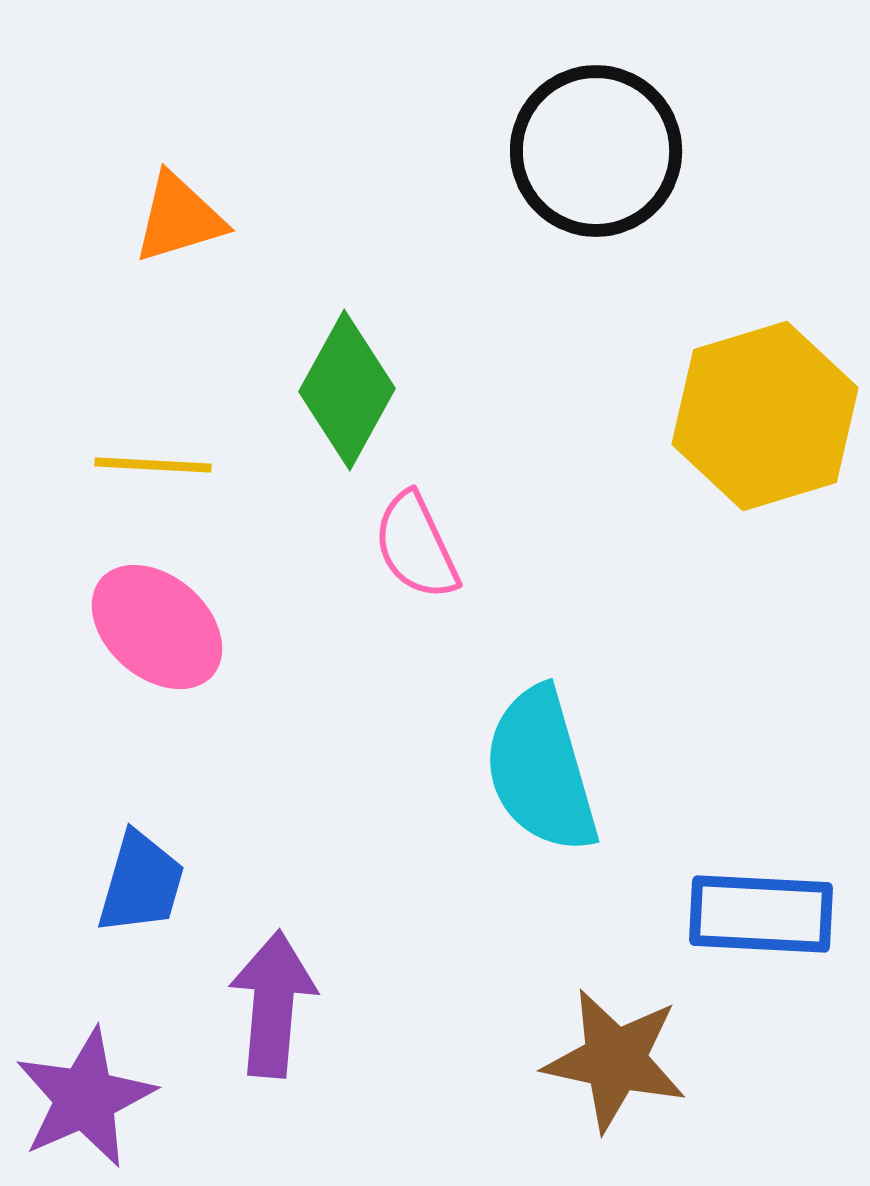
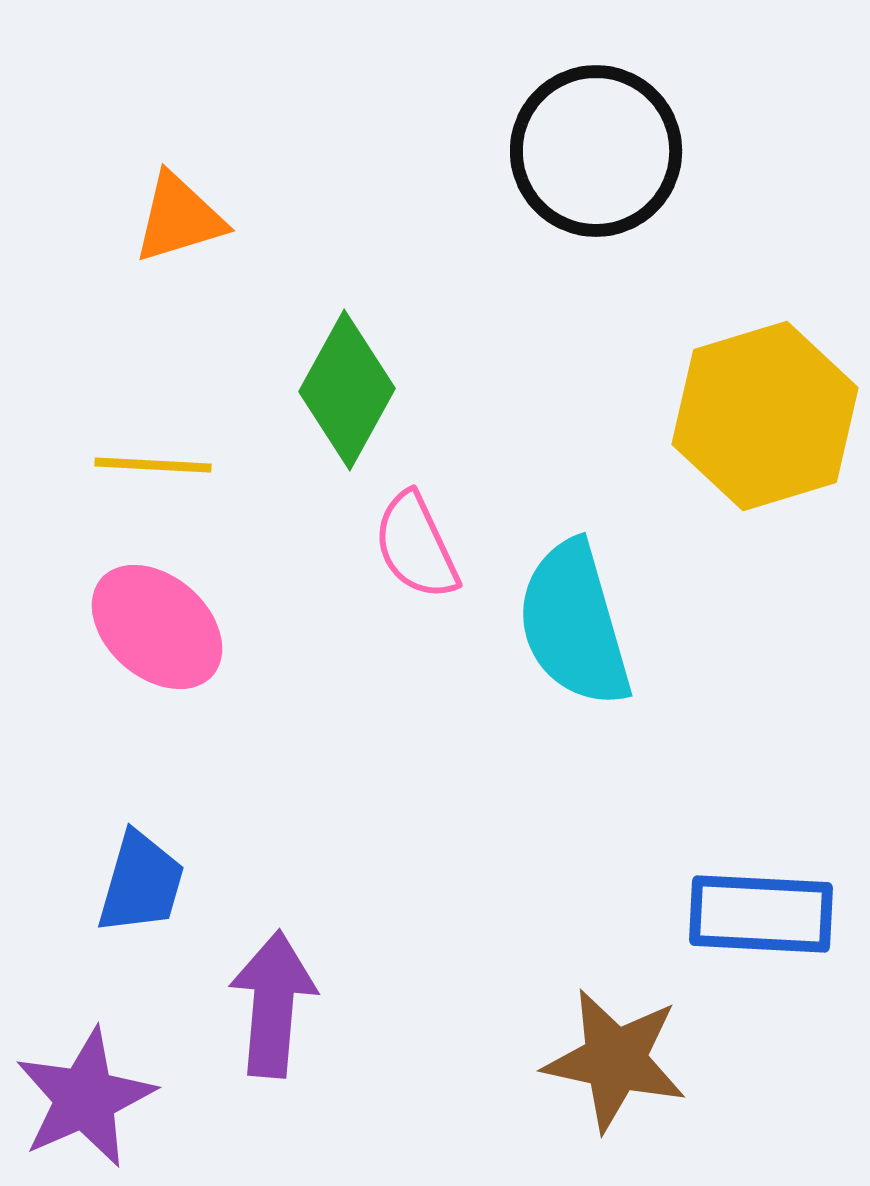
cyan semicircle: moved 33 px right, 146 px up
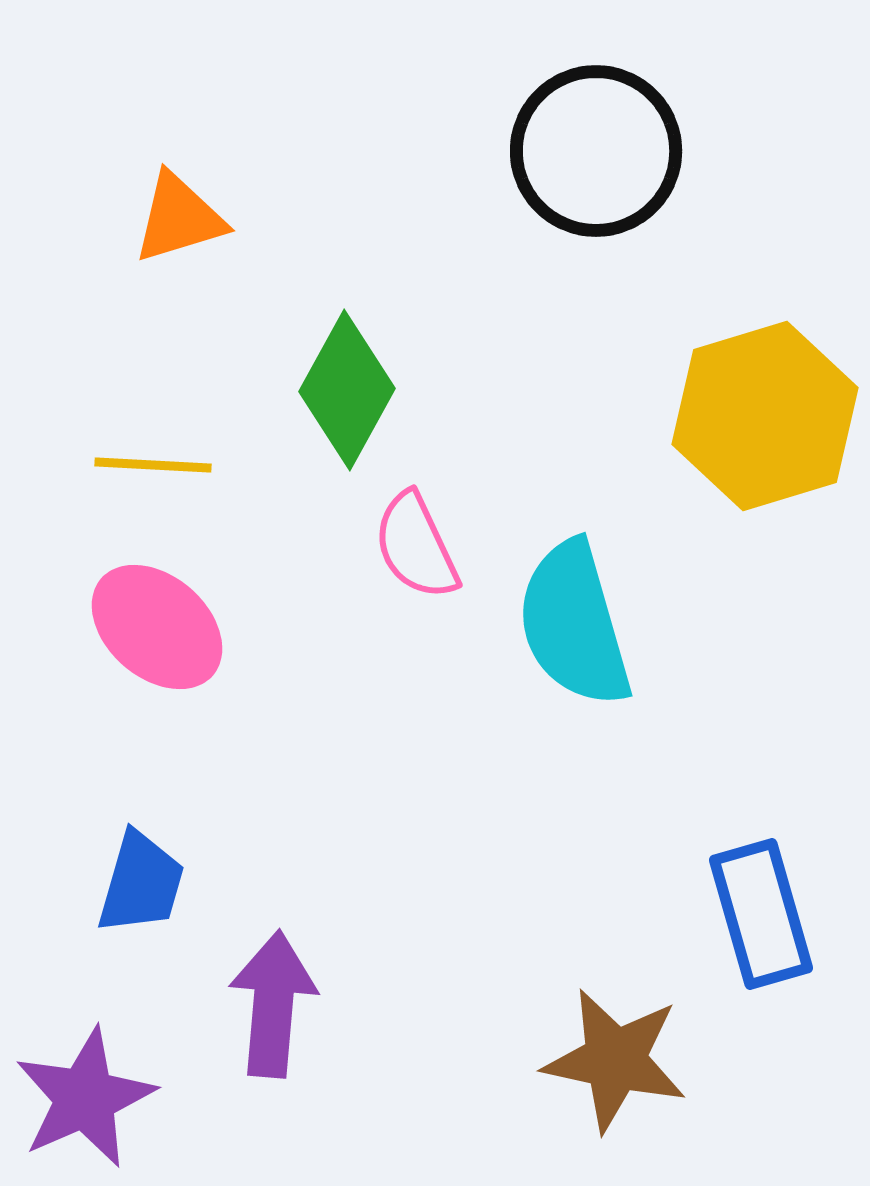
blue rectangle: rotated 71 degrees clockwise
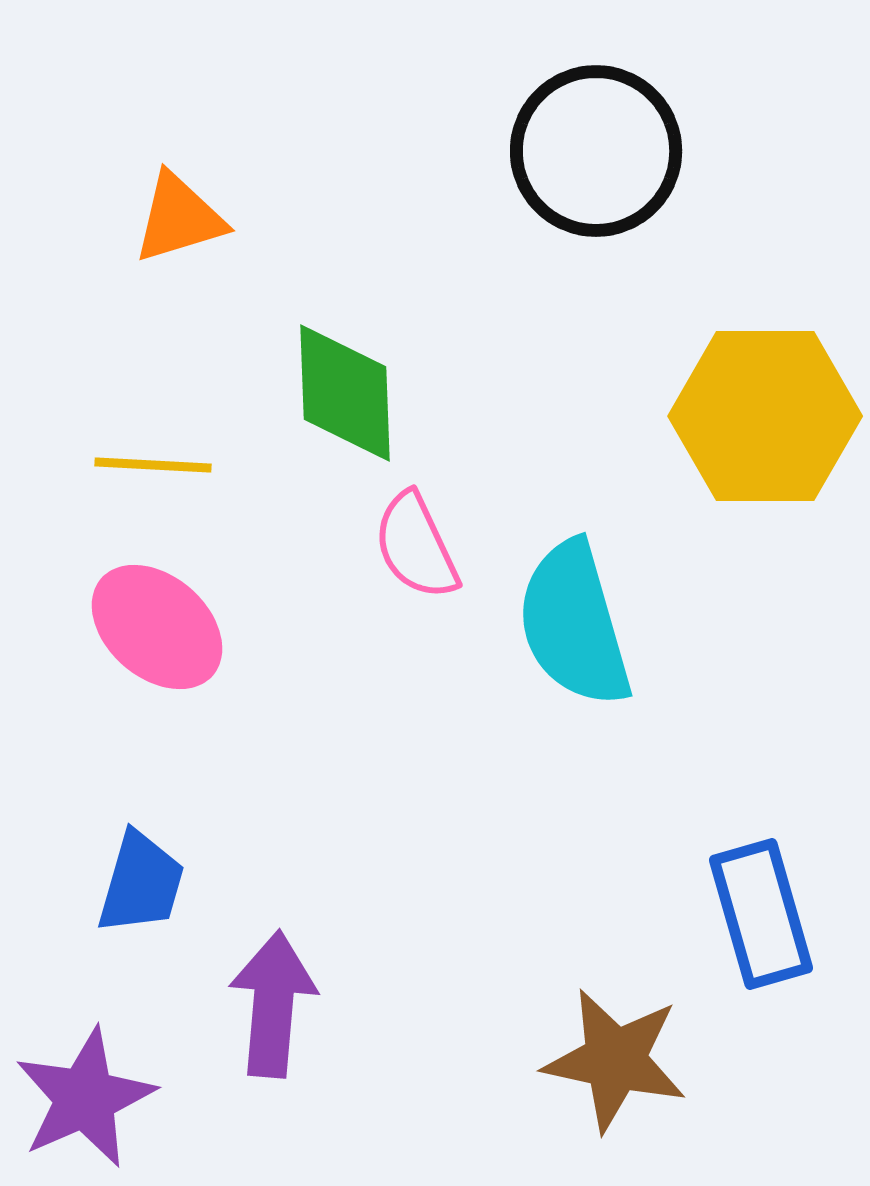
green diamond: moved 2 px left, 3 px down; rotated 31 degrees counterclockwise
yellow hexagon: rotated 17 degrees clockwise
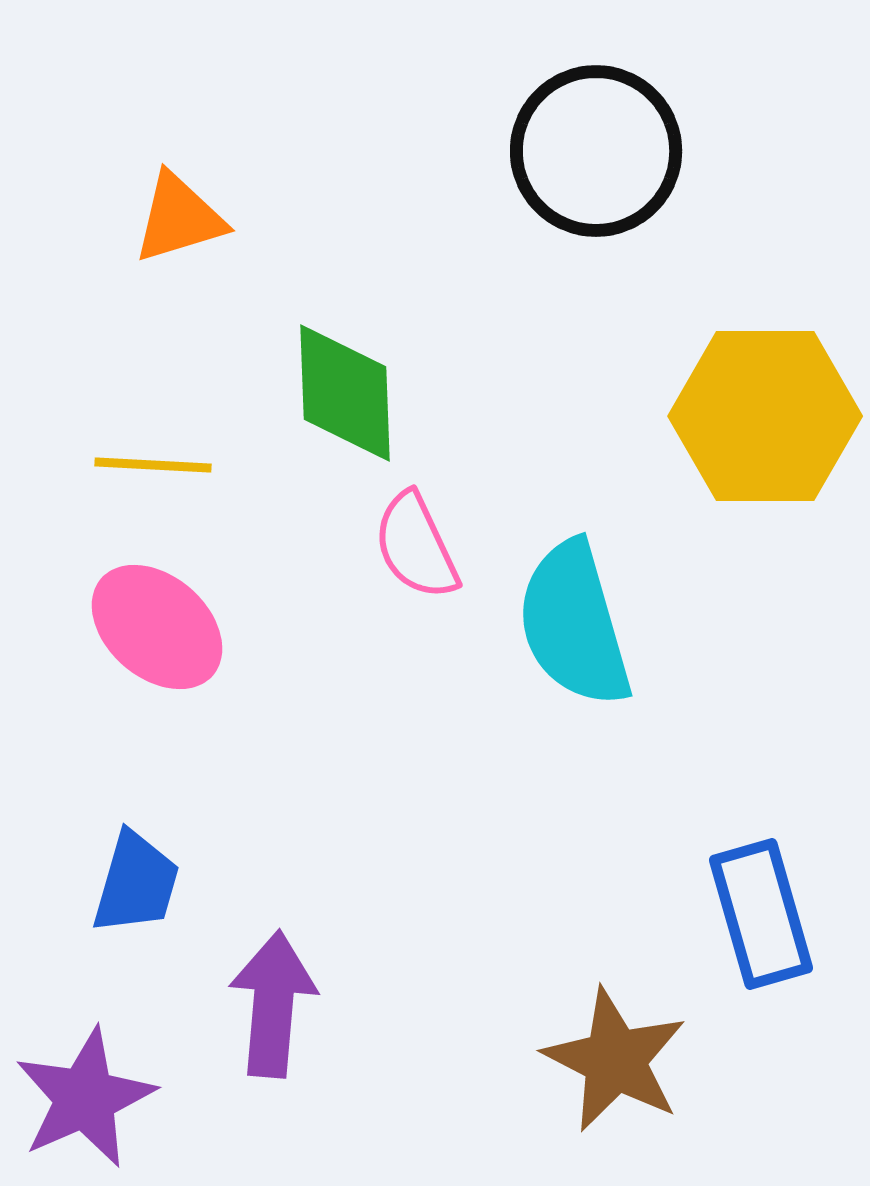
blue trapezoid: moved 5 px left
brown star: rotated 15 degrees clockwise
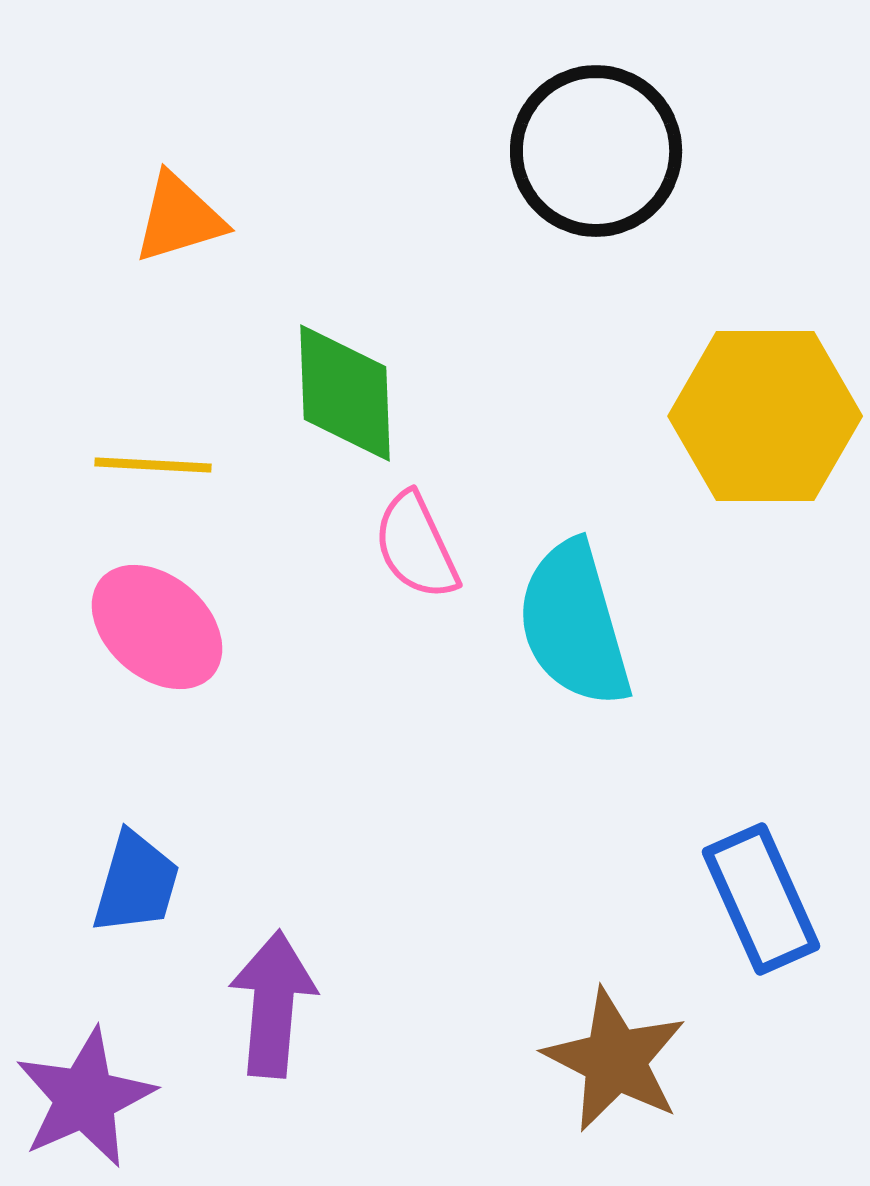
blue rectangle: moved 15 px up; rotated 8 degrees counterclockwise
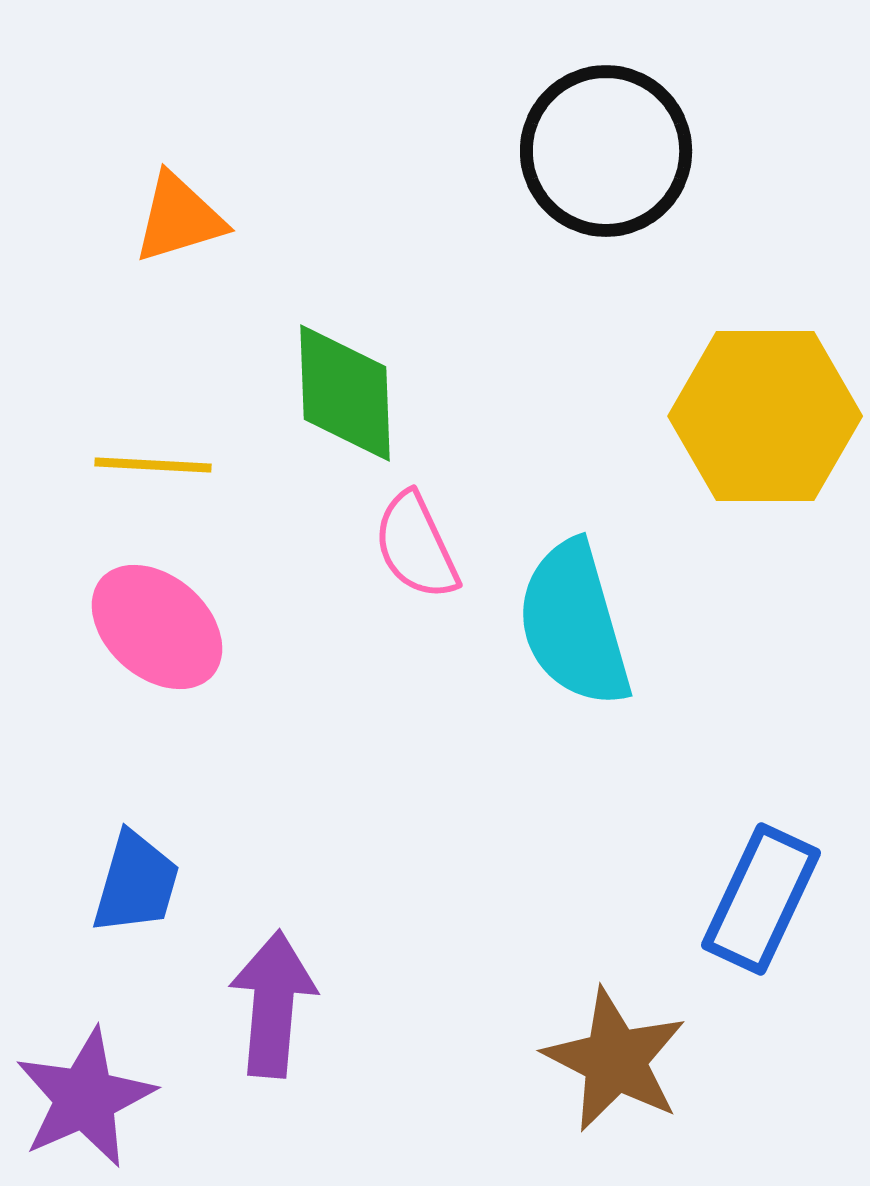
black circle: moved 10 px right
blue rectangle: rotated 49 degrees clockwise
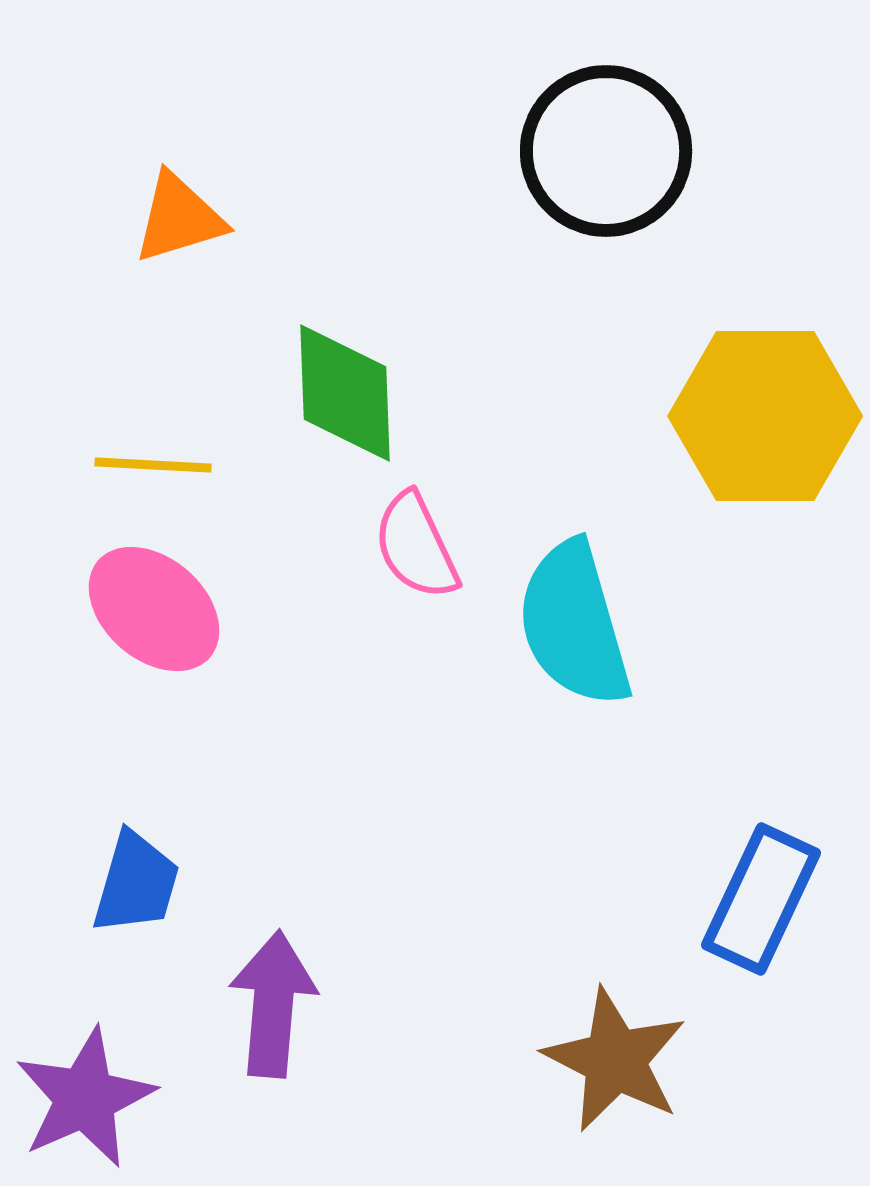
pink ellipse: moved 3 px left, 18 px up
